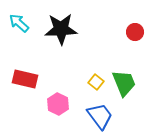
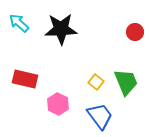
green trapezoid: moved 2 px right, 1 px up
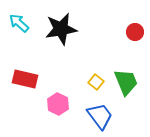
black star: rotated 8 degrees counterclockwise
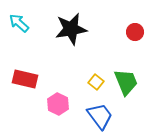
black star: moved 10 px right
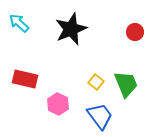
black star: rotated 12 degrees counterclockwise
green trapezoid: moved 2 px down
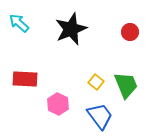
red circle: moved 5 px left
red rectangle: rotated 10 degrees counterclockwise
green trapezoid: moved 1 px down
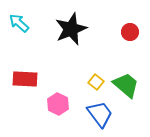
green trapezoid: rotated 28 degrees counterclockwise
blue trapezoid: moved 2 px up
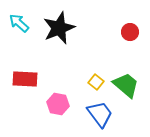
black star: moved 12 px left, 1 px up
pink hexagon: rotated 15 degrees counterclockwise
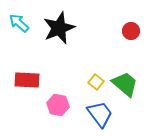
red circle: moved 1 px right, 1 px up
red rectangle: moved 2 px right, 1 px down
green trapezoid: moved 1 px left, 1 px up
pink hexagon: moved 1 px down
